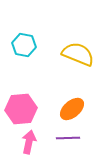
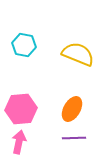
orange ellipse: rotated 20 degrees counterclockwise
purple line: moved 6 px right
pink arrow: moved 10 px left
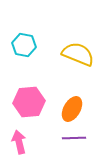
pink hexagon: moved 8 px right, 7 px up
pink arrow: rotated 25 degrees counterclockwise
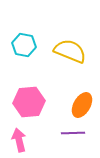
yellow semicircle: moved 8 px left, 3 px up
orange ellipse: moved 10 px right, 4 px up
purple line: moved 1 px left, 5 px up
pink arrow: moved 2 px up
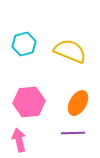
cyan hexagon: moved 1 px up; rotated 25 degrees counterclockwise
orange ellipse: moved 4 px left, 2 px up
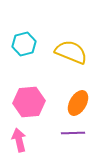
yellow semicircle: moved 1 px right, 1 px down
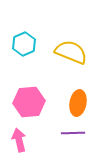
cyan hexagon: rotated 10 degrees counterclockwise
orange ellipse: rotated 20 degrees counterclockwise
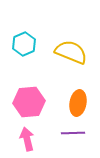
pink arrow: moved 8 px right, 1 px up
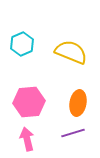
cyan hexagon: moved 2 px left
purple line: rotated 15 degrees counterclockwise
